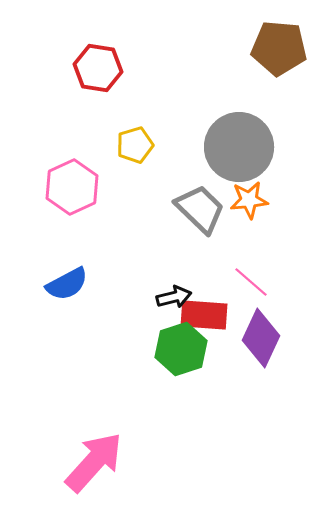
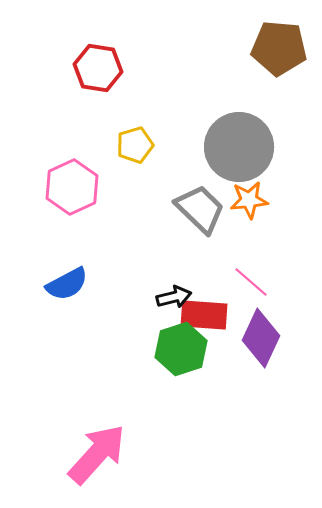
pink arrow: moved 3 px right, 8 px up
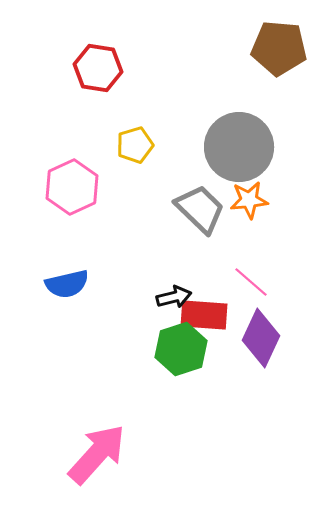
blue semicircle: rotated 15 degrees clockwise
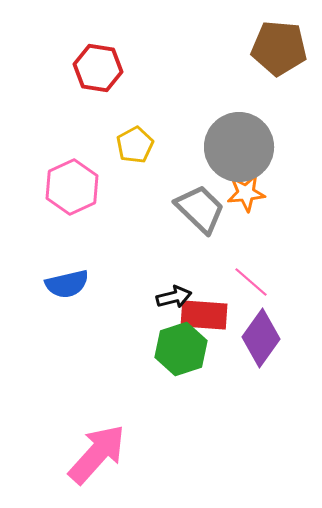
yellow pentagon: rotated 12 degrees counterclockwise
orange star: moved 3 px left, 7 px up
purple diamond: rotated 10 degrees clockwise
